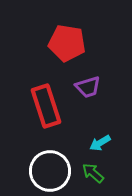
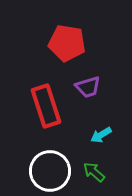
cyan arrow: moved 1 px right, 8 px up
green arrow: moved 1 px right, 1 px up
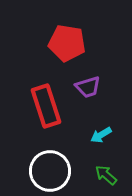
green arrow: moved 12 px right, 3 px down
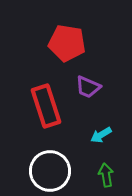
purple trapezoid: rotated 40 degrees clockwise
green arrow: rotated 40 degrees clockwise
